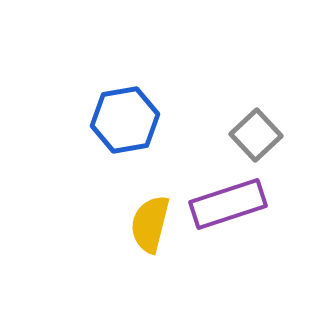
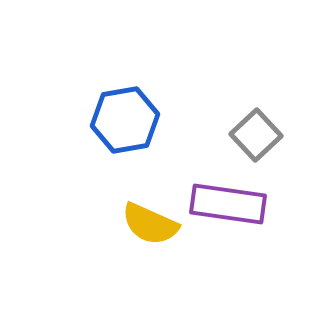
purple rectangle: rotated 26 degrees clockwise
yellow semicircle: rotated 80 degrees counterclockwise
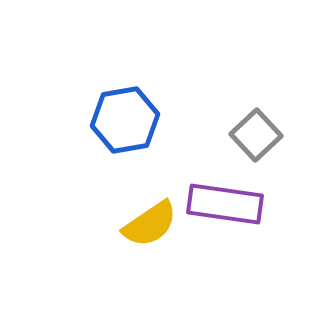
purple rectangle: moved 3 px left
yellow semicircle: rotated 58 degrees counterclockwise
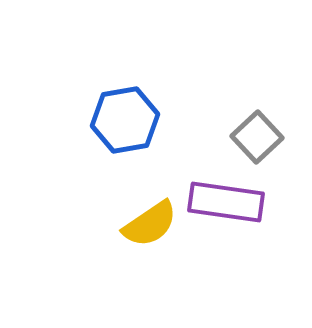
gray square: moved 1 px right, 2 px down
purple rectangle: moved 1 px right, 2 px up
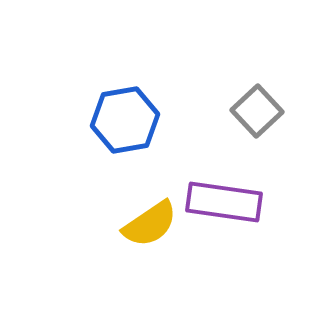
gray square: moved 26 px up
purple rectangle: moved 2 px left
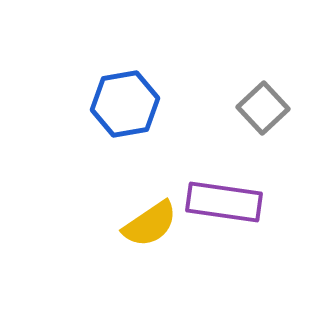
gray square: moved 6 px right, 3 px up
blue hexagon: moved 16 px up
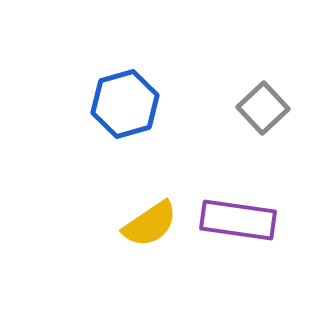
blue hexagon: rotated 6 degrees counterclockwise
purple rectangle: moved 14 px right, 18 px down
